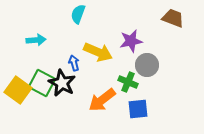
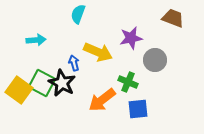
purple star: moved 3 px up
gray circle: moved 8 px right, 5 px up
yellow square: moved 1 px right
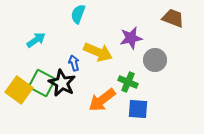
cyan arrow: rotated 30 degrees counterclockwise
blue square: rotated 10 degrees clockwise
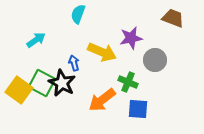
yellow arrow: moved 4 px right
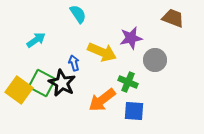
cyan semicircle: rotated 126 degrees clockwise
blue square: moved 4 px left, 2 px down
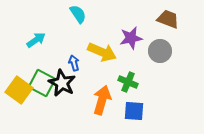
brown trapezoid: moved 5 px left, 1 px down
gray circle: moved 5 px right, 9 px up
orange arrow: rotated 144 degrees clockwise
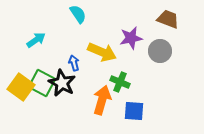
green cross: moved 8 px left
yellow square: moved 2 px right, 3 px up
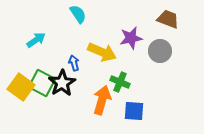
black star: rotated 12 degrees clockwise
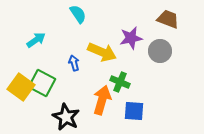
black star: moved 4 px right, 34 px down; rotated 12 degrees counterclockwise
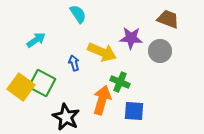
purple star: rotated 15 degrees clockwise
